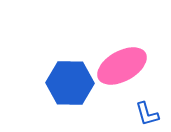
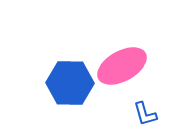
blue L-shape: moved 2 px left
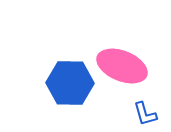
pink ellipse: rotated 51 degrees clockwise
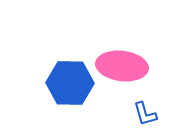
pink ellipse: rotated 15 degrees counterclockwise
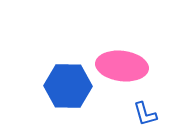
blue hexagon: moved 2 px left, 3 px down
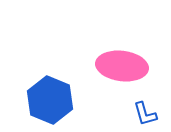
blue hexagon: moved 18 px left, 14 px down; rotated 21 degrees clockwise
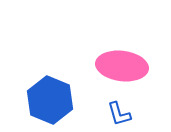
blue L-shape: moved 26 px left
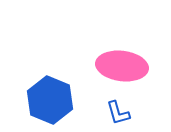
blue L-shape: moved 1 px left, 1 px up
